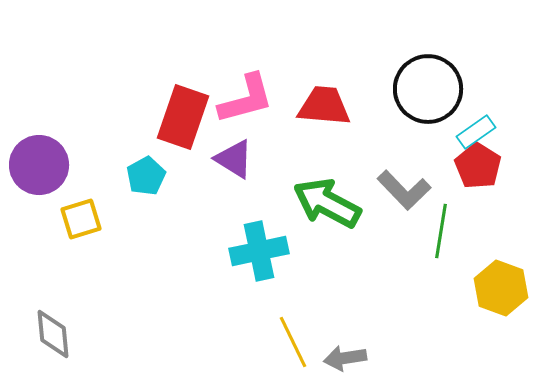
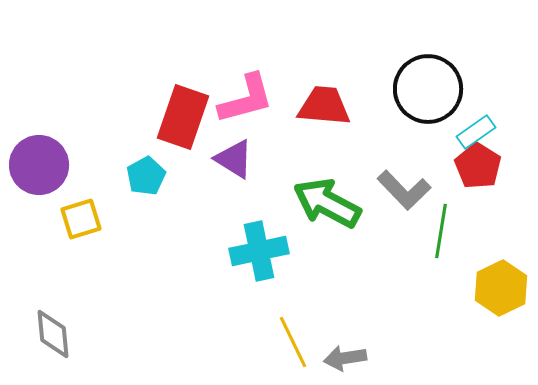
yellow hexagon: rotated 14 degrees clockwise
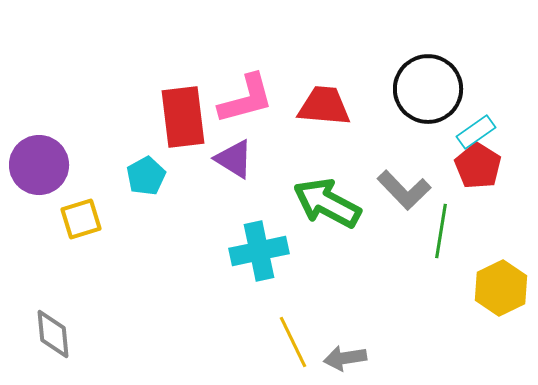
red rectangle: rotated 26 degrees counterclockwise
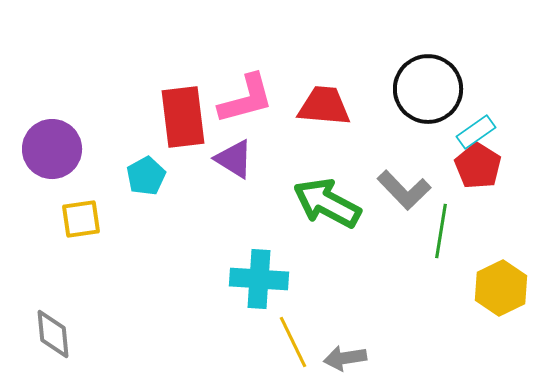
purple circle: moved 13 px right, 16 px up
yellow square: rotated 9 degrees clockwise
cyan cross: moved 28 px down; rotated 16 degrees clockwise
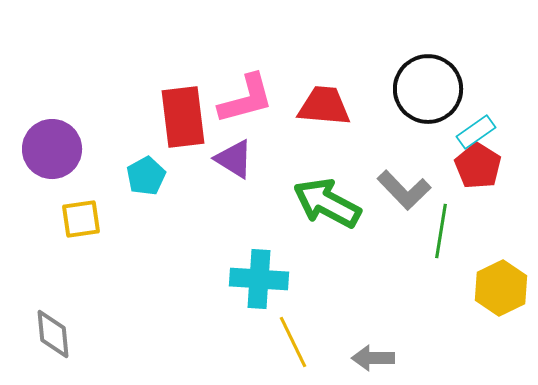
gray arrow: moved 28 px right; rotated 9 degrees clockwise
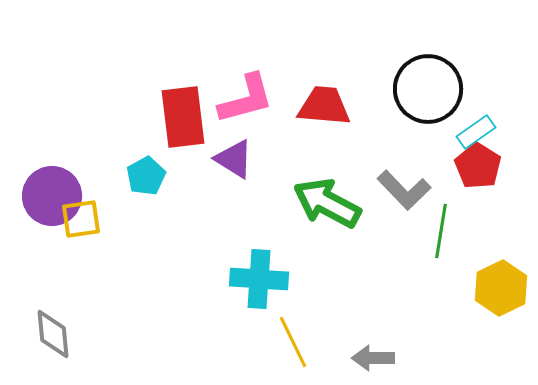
purple circle: moved 47 px down
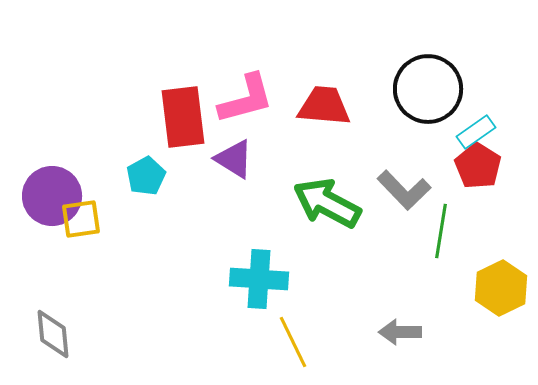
gray arrow: moved 27 px right, 26 px up
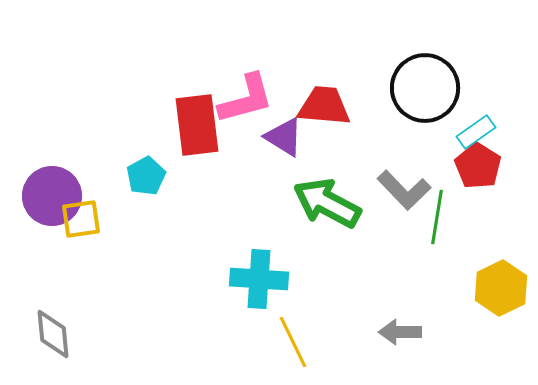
black circle: moved 3 px left, 1 px up
red rectangle: moved 14 px right, 8 px down
purple triangle: moved 50 px right, 22 px up
green line: moved 4 px left, 14 px up
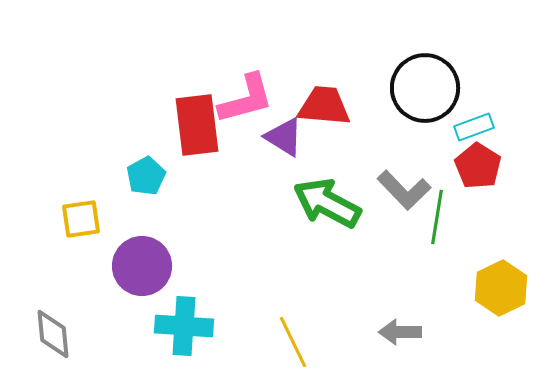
cyan rectangle: moved 2 px left, 5 px up; rotated 15 degrees clockwise
purple circle: moved 90 px right, 70 px down
cyan cross: moved 75 px left, 47 px down
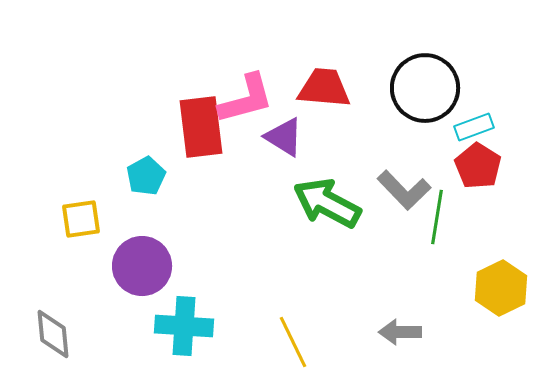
red trapezoid: moved 18 px up
red rectangle: moved 4 px right, 2 px down
